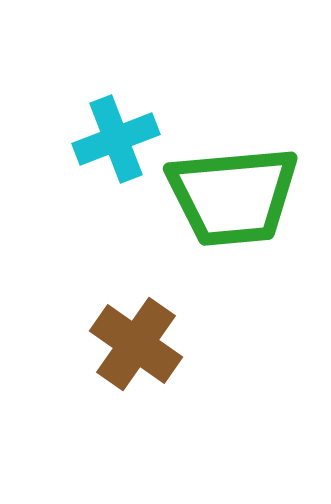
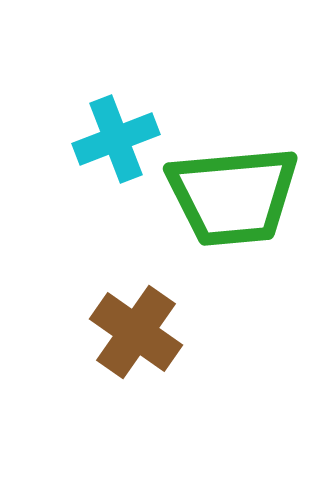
brown cross: moved 12 px up
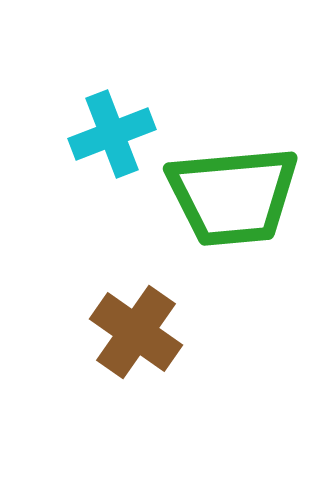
cyan cross: moved 4 px left, 5 px up
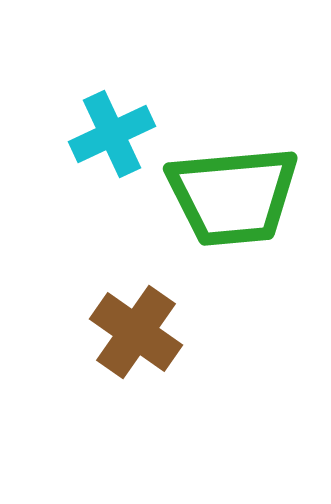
cyan cross: rotated 4 degrees counterclockwise
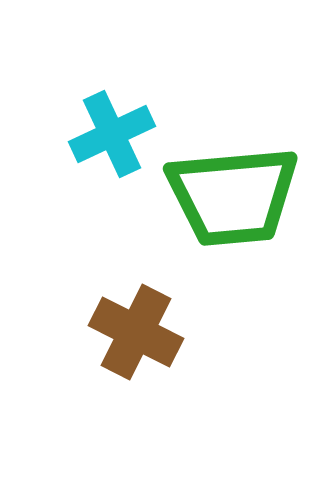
brown cross: rotated 8 degrees counterclockwise
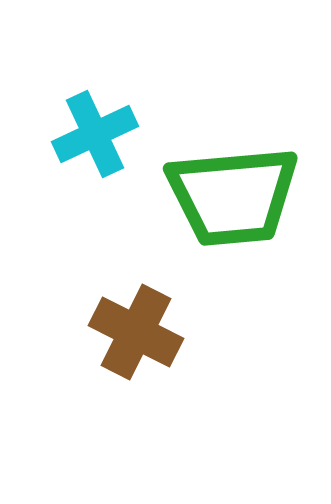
cyan cross: moved 17 px left
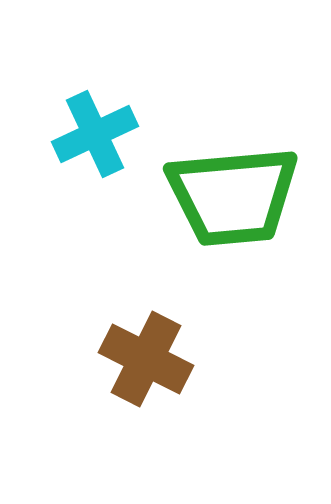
brown cross: moved 10 px right, 27 px down
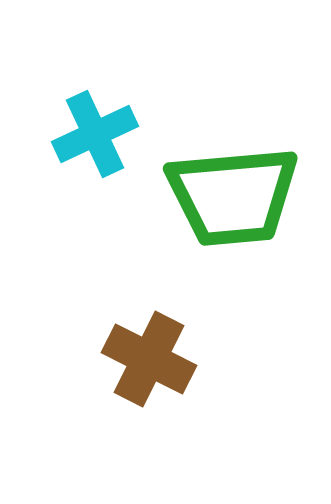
brown cross: moved 3 px right
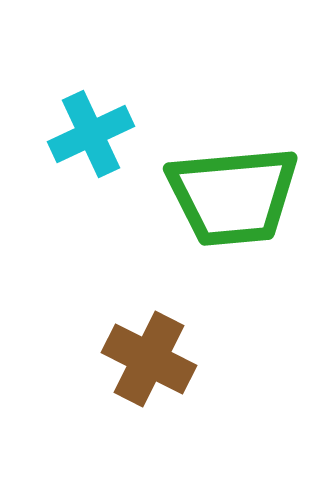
cyan cross: moved 4 px left
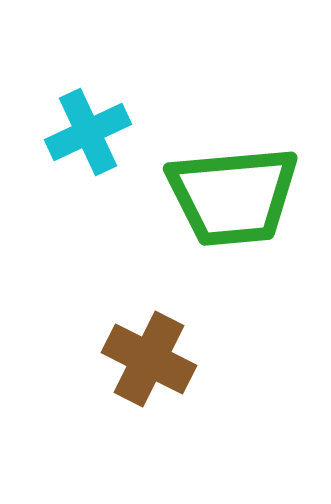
cyan cross: moved 3 px left, 2 px up
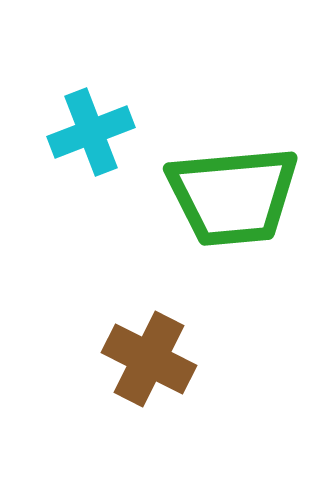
cyan cross: moved 3 px right; rotated 4 degrees clockwise
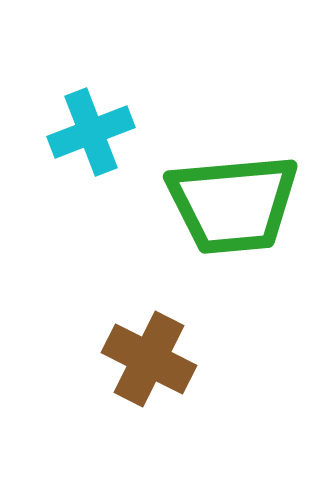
green trapezoid: moved 8 px down
